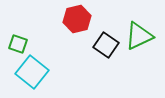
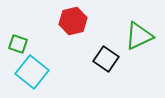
red hexagon: moved 4 px left, 2 px down
black square: moved 14 px down
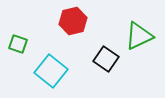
cyan square: moved 19 px right, 1 px up
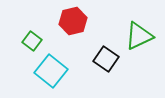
green square: moved 14 px right, 3 px up; rotated 18 degrees clockwise
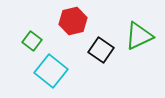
black square: moved 5 px left, 9 px up
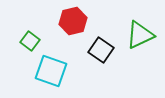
green triangle: moved 1 px right, 1 px up
green square: moved 2 px left
cyan square: rotated 20 degrees counterclockwise
